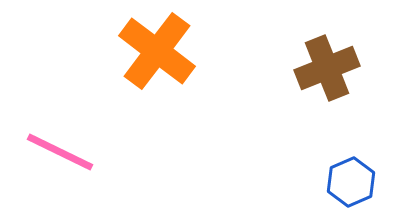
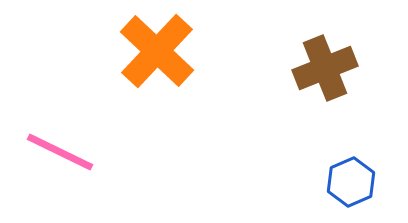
orange cross: rotated 6 degrees clockwise
brown cross: moved 2 px left
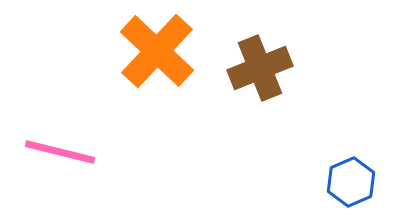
brown cross: moved 65 px left
pink line: rotated 12 degrees counterclockwise
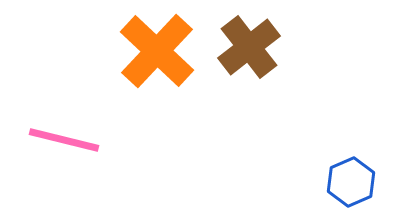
brown cross: moved 11 px left, 21 px up; rotated 16 degrees counterclockwise
pink line: moved 4 px right, 12 px up
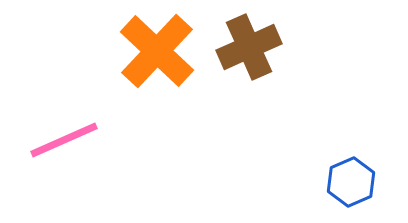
brown cross: rotated 14 degrees clockwise
pink line: rotated 38 degrees counterclockwise
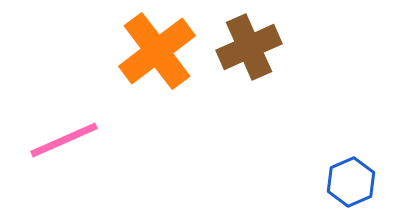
orange cross: rotated 10 degrees clockwise
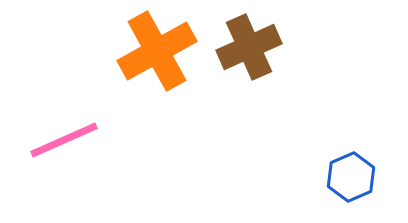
orange cross: rotated 8 degrees clockwise
blue hexagon: moved 5 px up
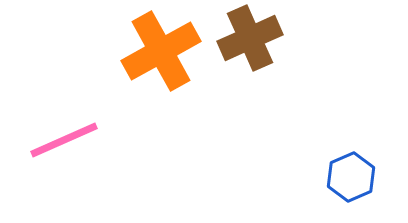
brown cross: moved 1 px right, 9 px up
orange cross: moved 4 px right
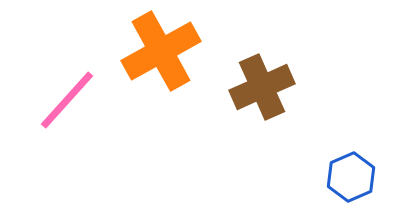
brown cross: moved 12 px right, 49 px down
pink line: moved 3 px right, 40 px up; rotated 24 degrees counterclockwise
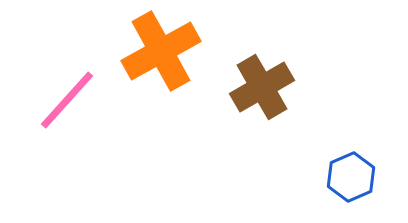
brown cross: rotated 6 degrees counterclockwise
